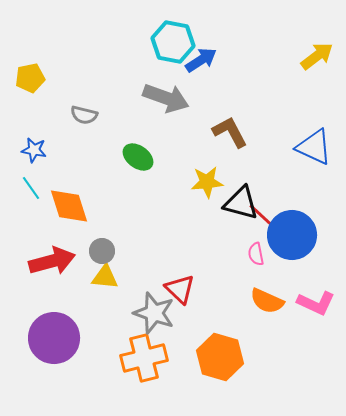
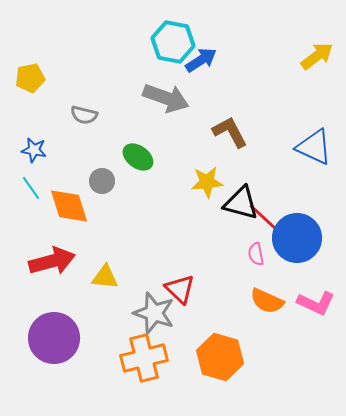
blue circle: moved 5 px right, 3 px down
gray circle: moved 70 px up
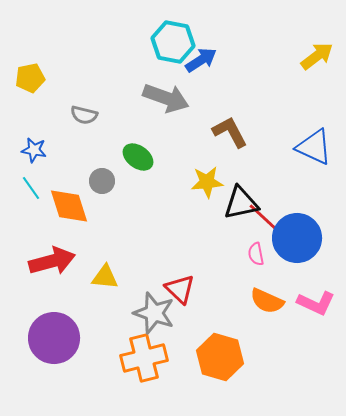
black triangle: rotated 27 degrees counterclockwise
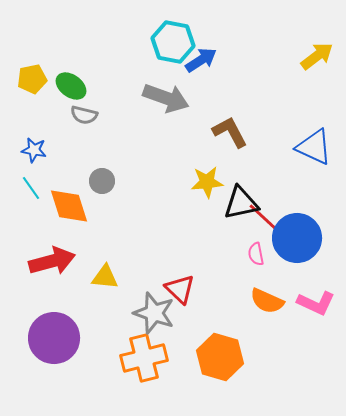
yellow pentagon: moved 2 px right, 1 px down
green ellipse: moved 67 px left, 71 px up
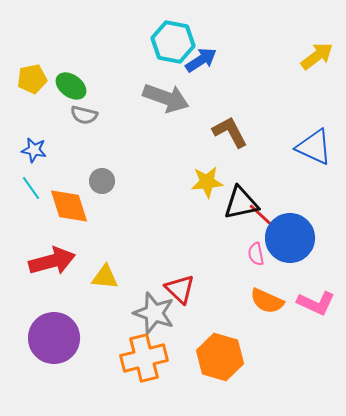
blue circle: moved 7 px left
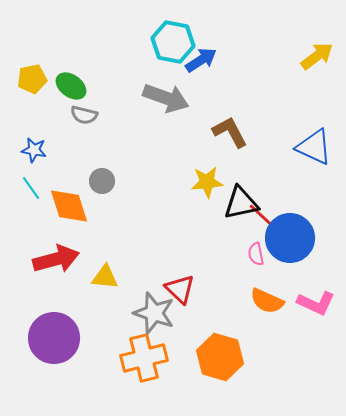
red arrow: moved 4 px right, 2 px up
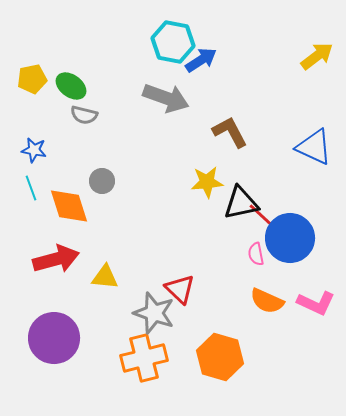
cyan line: rotated 15 degrees clockwise
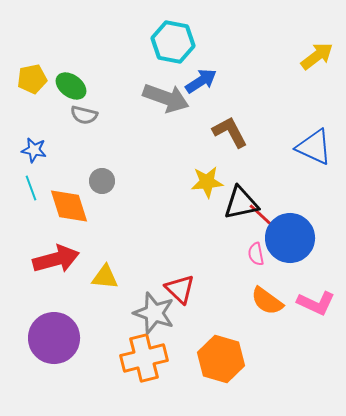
blue arrow: moved 21 px down
orange semicircle: rotated 12 degrees clockwise
orange hexagon: moved 1 px right, 2 px down
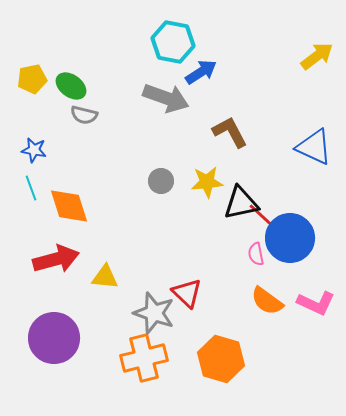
blue arrow: moved 9 px up
gray circle: moved 59 px right
red triangle: moved 7 px right, 4 px down
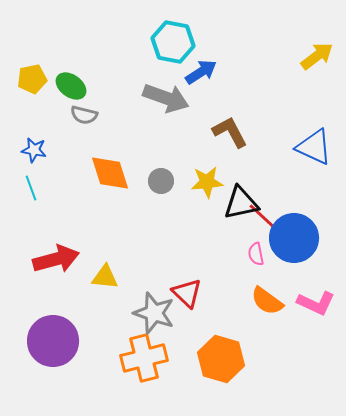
orange diamond: moved 41 px right, 33 px up
blue circle: moved 4 px right
purple circle: moved 1 px left, 3 px down
